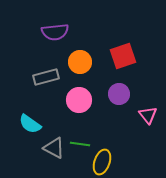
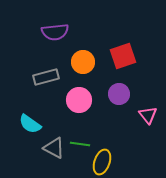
orange circle: moved 3 px right
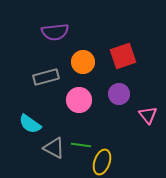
green line: moved 1 px right, 1 px down
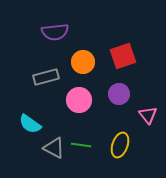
yellow ellipse: moved 18 px right, 17 px up
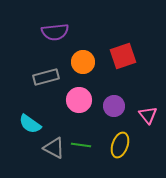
purple circle: moved 5 px left, 12 px down
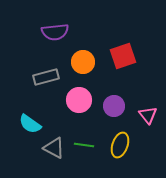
green line: moved 3 px right
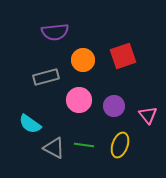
orange circle: moved 2 px up
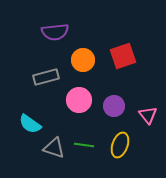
gray triangle: rotated 10 degrees counterclockwise
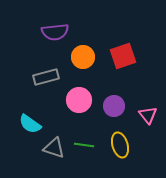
orange circle: moved 3 px up
yellow ellipse: rotated 35 degrees counterclockwise
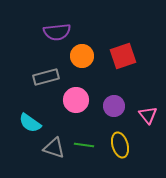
purple semicircle: moved 2 px right
orange circle: moved 1 px left, 1 px up
pink circle: moved 3 px left
cyan semicircle: moved 1 px up
